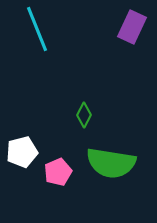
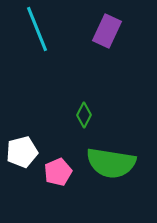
purple rectangle: moved 25 px left, 4 px down
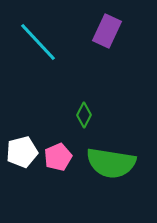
cyan line: moved 1 px right, 13 px down; rotated 21 degrees counterclockwise
pink pentagon: moved 15 px up
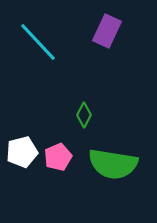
green semicircle: moved 2 px right, 1 px down
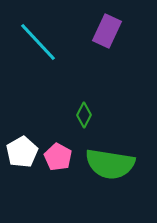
white pentagon: rotated 16 degrees counterclockwise
pink pentagon: rotated 20 degrees counterclockwise
green semicircle: moved 3 px left
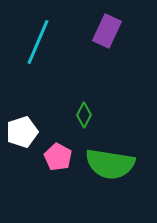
cyan line: rotated 66 degrees clockwise
white pentagon: moved 20 px up; rotated 12 degrees clockwise
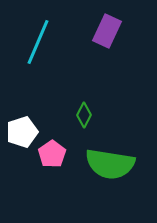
pink pentagon: moved 6 px left, 3 px up; rotated 8 degrees clockwise
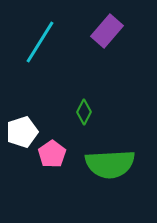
purple rectangle: rotated 16 degrees clockwise
cyan line: moved 2 px right; rotated 9 degrees clockwise
green diamond: moved 3 px up
green semicircle: rotated 12 degrees counterclockwise
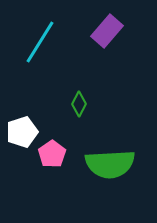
green diamond: moved 5 px left, 8 px up
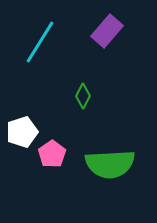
green diamond: moved 4 px right, 8 px up
